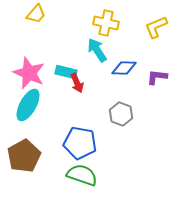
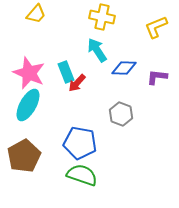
yellow cross: moved 4 px left, 6 px up
cyan rectangle: rotated 55 degrees clockwise
red arrow: rotated 66 degrees clockwise
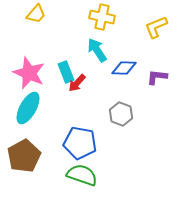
cyan ellipse: moved 3 px down
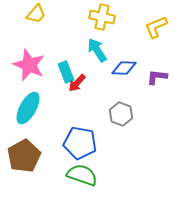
pink star: moved 8 px up
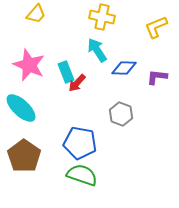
cyan ellipse: moved 7 px left; rotated 76 degrees counterclockwise
brown pentagon: rotated 8 degrees counterclockwise
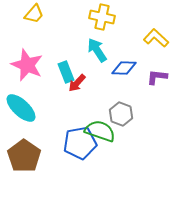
yellow trapezoid: moved 2 px left
yellow L-shape: moved 11 px down; rotated 65 degrees clockwise
pink star: moved 2 px left
blue pentagon: rotated 20 degrees counterclockwise
green semicircle: moved 18 px right, 44 px up
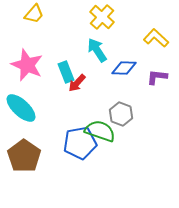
yellow cross: rotated 30 degrees clockwise
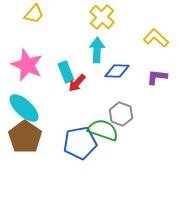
cyan arrow: rotated 35 degrees clockwise
blue diamond: moved 7 px left, 3 px down
cyan ellipse: moved 3 px right
green semicircle: moved 3 px right, 1 px up
brown pentagon: moved 1 px right, 19 px up
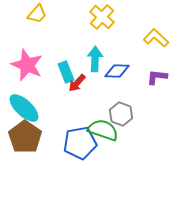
yellow trapezoid: moved 3 px right
cyan arrow: moved 2 px left, 9 px down
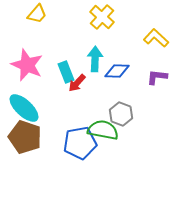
green semicircle: rotated 8 degrees counterclockwise
brown pentagon: rotated 16 degrees counterclockwise
